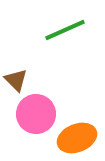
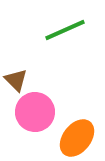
pink circle: moved 1 px left, 2 px up
orange ellipse: rotated 30 degrees counterclockwise
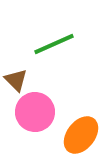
green line: moved 11 px left, 14 px down
orange ellipse: moved 4 px right, 3 px up
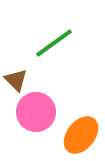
green line: moved 1 px up; rotated 12 degrees counterclockwise
pink circle: moved 1 px right
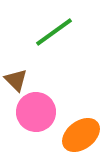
green line: moved 11 px up
orange ellipse: rotated 15 degrees clockwise
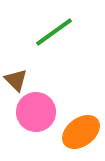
orange ellipse: moved 3 px up
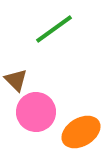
green line: moved 3 px up
orange ellipse: rotated 6 degrees clockwise
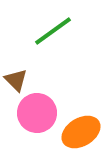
green line: moved 1 px left, 2 px down
pink circle: moved 1 px right, 1 px down
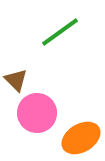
green line: moved 7 px right, 1 px down
orange ellipse: moved 6 px down
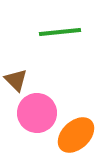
green line: rotated 30 degrees clockwise
orange ellipse: moved 5 px left, 3 px up; rotated 12 degrees counterclockwise
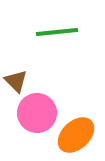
green line: moved 3 px left
brown triangle: moved 1 px down
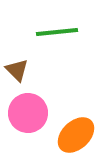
brown triangle: moved 1 px right, 11 px up
pink circle: moved 9 px left
